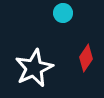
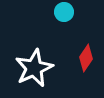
cyan circle: moved 1 px right, 1 px up
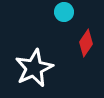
red diamond: moved 15 px up
